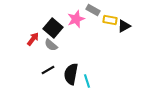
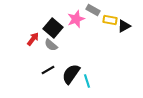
black semicircle: rotated 25 degrees clockwise
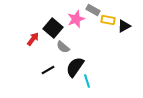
yellow rectangle: moved 2 px left
gray semicircle: moved 12 px right, 2 px down
black semicircle: moved 4 px right, 7 px up
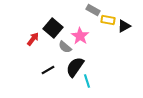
pink star: moved 4 px right, 17 px down; rotated 18 degrees counterclockwise
gray semicircle: moved 2 px right
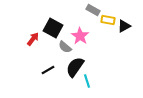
black square: rotated 12 degrees counterclockwise
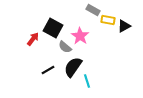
black semicircle: moved 2 px left
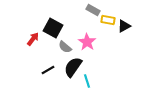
pink star: moved 7 px right, 6 px down
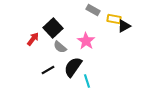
yellow rectangle: moved 6 px right, 1 px up
black square: rotated 18 degrees clockwise
pink star: moved 1 px left, 1 px up
gray semicircle: moved 5 px left
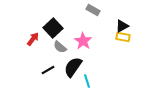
yellow rectangle: moved 9 px right, 18 px down
black triangle: moved 2 px left
pink star: moved 3 px left
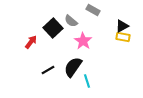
red arrow: moved 2 px left, 3 px down
gray semicircle: moved 11 px right, 26 px up
